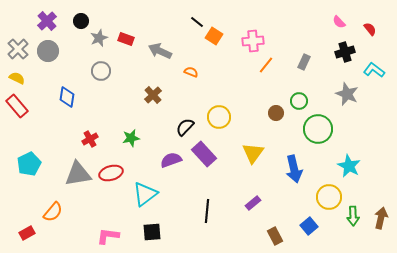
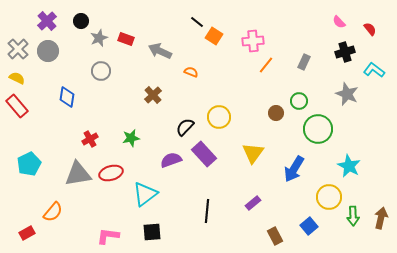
blue arrow at (294, 169): rotated 44 degrees clockwise
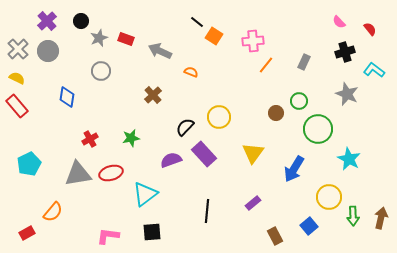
cyan star at (349, 166): moved 7 px up
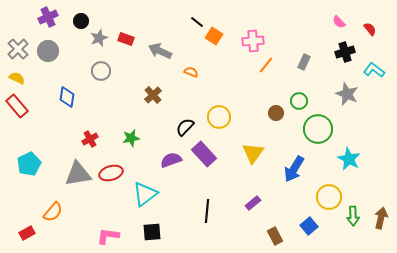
purple cross at (47, 21): moved 1 px right, 4 px up; rotated 18 degrees clockwise
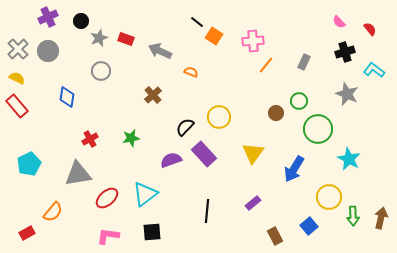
red ellipse at (111, 173): moved 4 px left, 25 px down; rotated 25 degrees counterclockwise
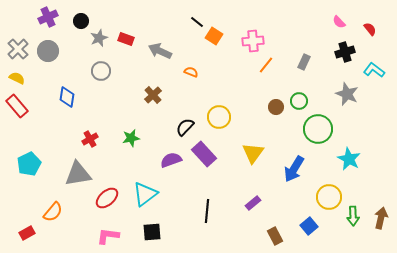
brown circle at (276, 113): moved 6 px up
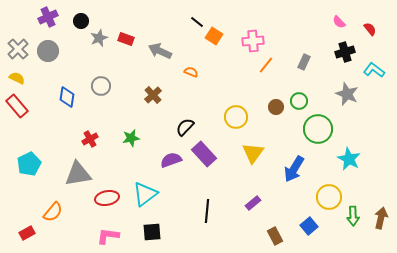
gray circle at (101, 71): moved 15 px down
yellow circle at (219, 117): moved 17 px right
red ellipse at (107, 198): rotated 30 degrees clockwise
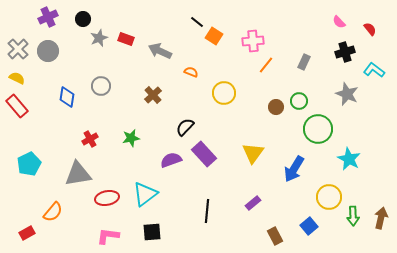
black circle at (81, 21): moved 2 px right, 2 px up
yellow circle at (236, 117): moved 12 px left, 24 px up
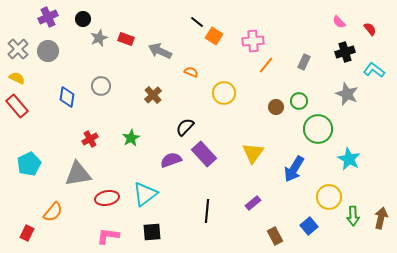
green star at (131, 138): rotated 18 degrees counterclockwise
red rectangle at (27, 233): rotated 35 degrees counterclockwise
